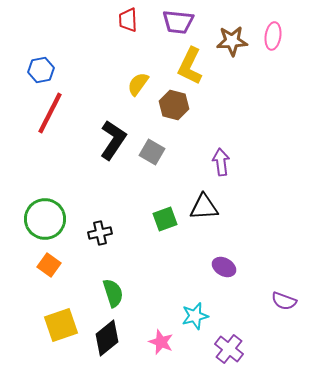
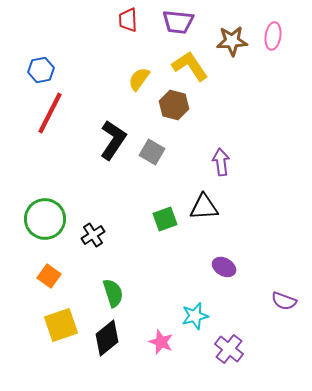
yellow L-shape: rotated 120 degrees clockwise
yellow semicircle: moved 1 px right, 5 px up
black cross: moved 7 px left, 2 px down; rotated 20 degrees counterclockwise
orange square: moved 11 px down
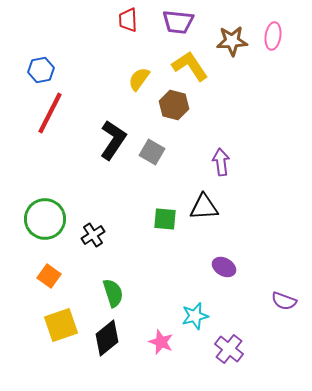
green square: rotated 25 degrees clockwise
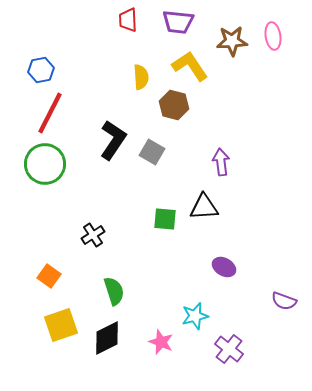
pink ellipse: rotated 16 degrees counterclockwise
yellow semicircle: moved 2 px right, 2 px up; rotated 140 degrees clockwise
green circle: moved 55 px up
green semicircle: moved 1 px right, 2 px up
black diamond: rotated 12 degrees clockwise
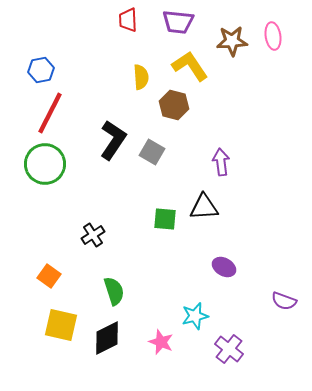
yellow square: rotated 32 degrees clockwise
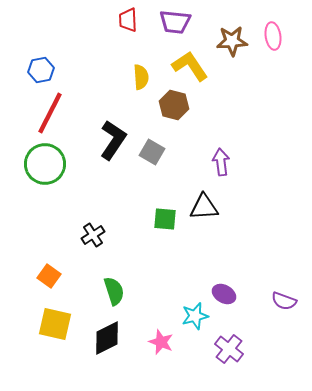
purple trapezoid: moved 3 px left
purple ellipse: moved 27 px down
yellow square: moved 6 px left, 1 px up
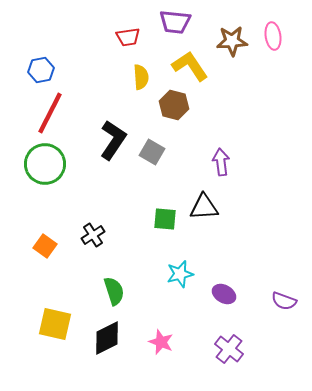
red trapezoid: moved 17 px down; rotated 95 degrees counterclockwise
orange square: moved 4 px left, 30 px up
cyan star: moved 15 px left, 42 px up
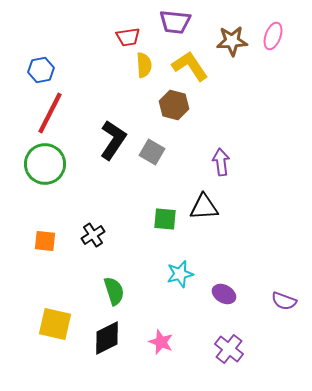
pink ellipse: rotated 28 degrees clockwise
yellow semicircle: moved 3 px right, 12 px up
orange square: moved 5 px up; rotated 30 degrees counterclockwise
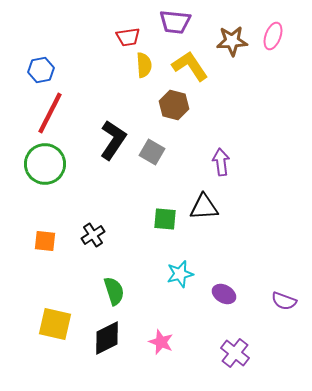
purple cross: moved 6 px right, 4 px down
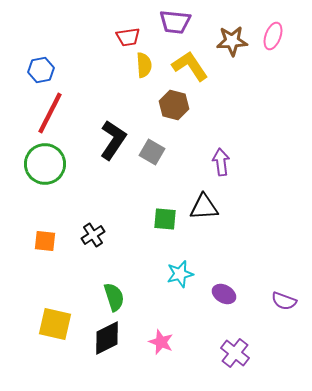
green semicircle: moved 6 px down
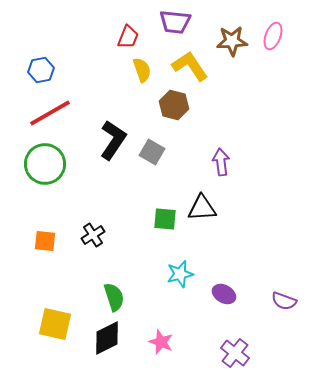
red trapezoid: rotated 60 degrees counterclockwise
yellow semicircle: moved 2 px left, 5 px down; rotated 15 degrees counterclockwise
red line: rotated 33 degrees clockwise
black triangle: moved 2 px left, 1 px down
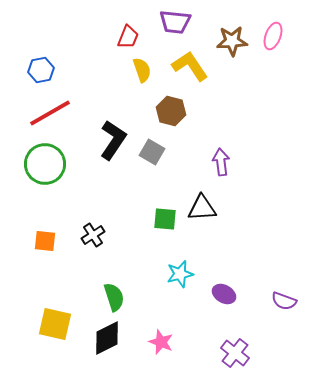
brown hexagon: moved 3 px left, 6 px down
